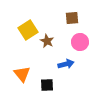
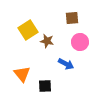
brown star: rotated 16 degrees counterclockwise
blue arrow: rotated 42 degrees clockwise
black square: moved 2 px left, 1 px down
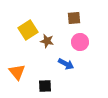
brown square: moved 2 px right
orange triangle: moved 5 px left, 2 px up
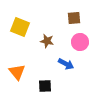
yellow square: moved 8 px left, 3 px up; rotated 36 degrees counterclockwise
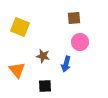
brown star: moved 4 px left, 15 px down
blue arrow: rotated 77 degrees clockwise
orange triangle: moved 2 px up
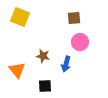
yellow square: moved 10 px up
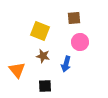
yellow square: moved 20 px right, 14 px down
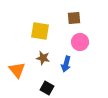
yellow square: rotated 12 degrees counterclockwise
brown star: moved 2 px down
black square: moved 2 px right, 2 px down; rotated 32 degrees clockwise
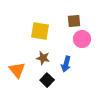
brown square: moved 3 px down
pink circle: moved 2 px right, 3 px up
black square: moved 8 px up; rotated 16 degrees clockwise
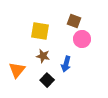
brown square: rotated 24 degrees clockwise
brown star: moved 2 px up
orange triangle: rotated 18 degrees clockwise
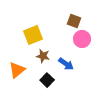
yellow square: moved 7 px left, 4 px down; rotated 30 degrees counterclockwise
blue arrow: rotated 70 degrees counterclockwise
orange triangle: rotated 12 degrees clockwise
